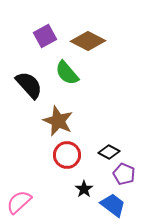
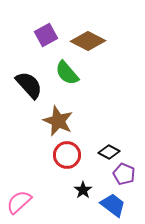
purple square: moved 1 px right, 1 px up
black star: moved 1 px left, 1 px down
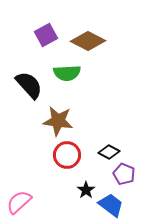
green semicircle: rotated 52 degrees counterclockwise
brown star: rotated 16 degrees counterclockwise
black star: moved 3 px right
blue trapezoid: moved 2 px left
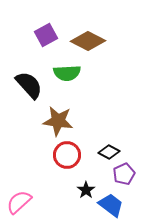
purple pentagon: rotated 25 degrees clockwise
